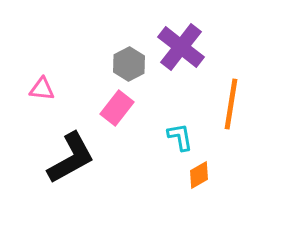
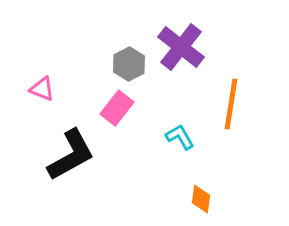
pink triangle: rotated 16 degrees clockwise
cyan L-shape: rotated 20 degrees counterclockwise
black L-shape: moved 3 px up
orange diamond: moved 2 px right, 24 px down; rotated 52 degrees counterclockwise
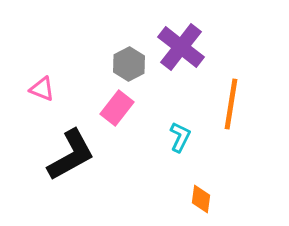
cyan L-shape: rotated 56 degrees clockwise
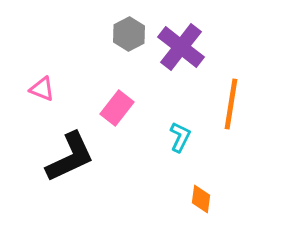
gray hexagon: moved 30 px up
black L-shape: moved 1 px left, 2 px down; rotated 4 degrees clockwise
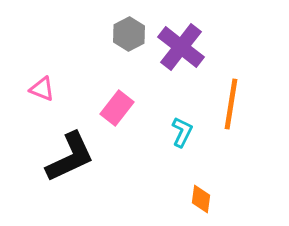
cyan L-shape: moved 2 px right, 5 px up
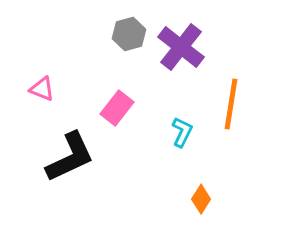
gray hexagon: rotated 12 degrees clockwise
orange diamond: rotated 24 degrees clockwise
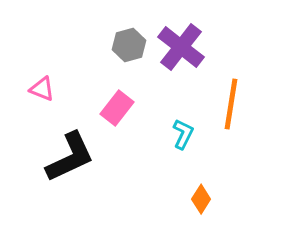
gray hexagon: moved 11 px down
cyan L-shape: moved 1 px right, 2 px down
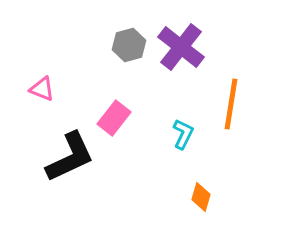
pink rectangle: moved 3 px left, 10 px down
orange diamond: moved 2 px up; rotated 16 degrees counterclockwise
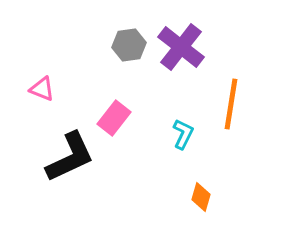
gray hexagon: rotated 8 degrees clockwise
